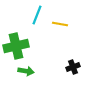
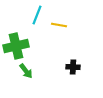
yellow line: moved 1 px left, 1 px down
black cross: rotated 24 degrees clockwise
green arrow: rotated 42 degrees clockwise
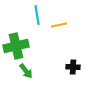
cyan line: rotated 30 degrees counterclockwise
yellow line: rotated 21 degrees counterclockwise
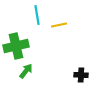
black cross: moved 8 px right, 8 px down
green arrow: rotated 105 degrees counterclockwise
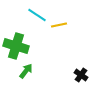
cyan line: rotated 48 degrees counterclockwise
green cross: rotated 30 degrees clockwise
black cross: rotated 32 degrees clockwise
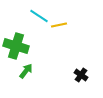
cyan line: moved 2 px right, 1 px down
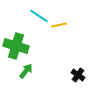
black cross: moved 3 px left
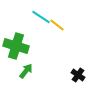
cyan line: moved 2 px right, 1 px down
yellow line: moved 2 px left; rotated 49 degrees clockwise
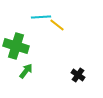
cyan line: rotated 36 degrees counterclockwise
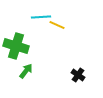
yellow line: rotated 14 degrees counterclockwise
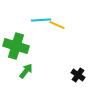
cyan line: moved 3 px down
